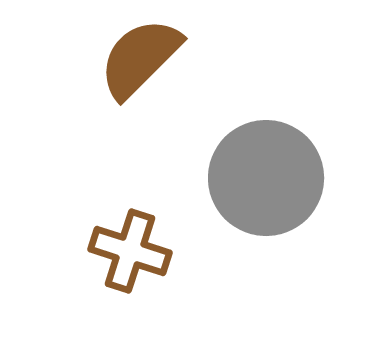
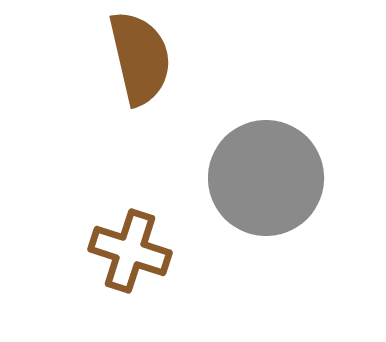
brown semicircle: rotated 122 degrees clockwise
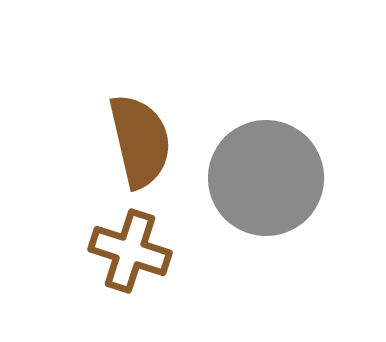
brown semicircle: moved 83 px down
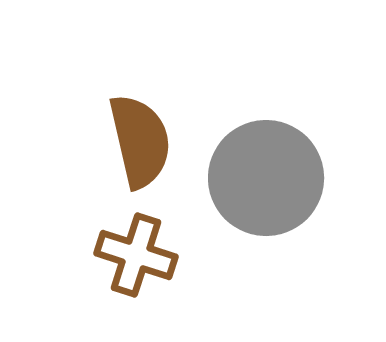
brown cross: moved 6 px right, 4 px down
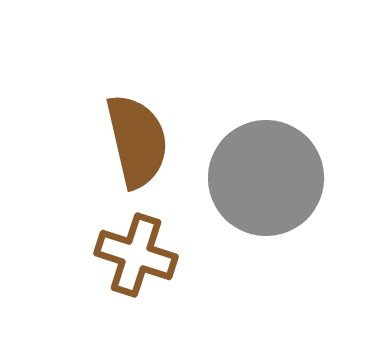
brown semicircle: moved 3 px left
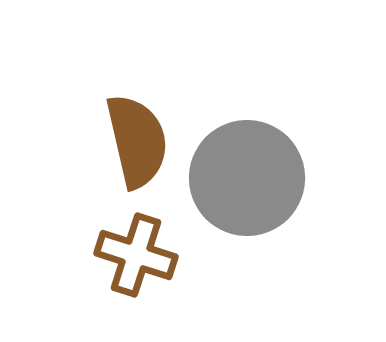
gray circle: moved 19 px left
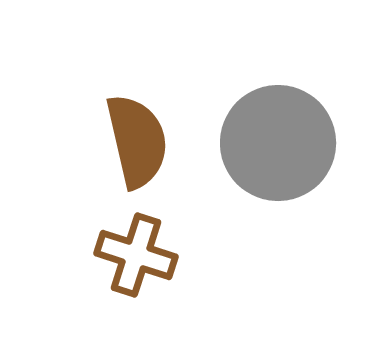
gray circle: moved 31 px right, 35 px up
